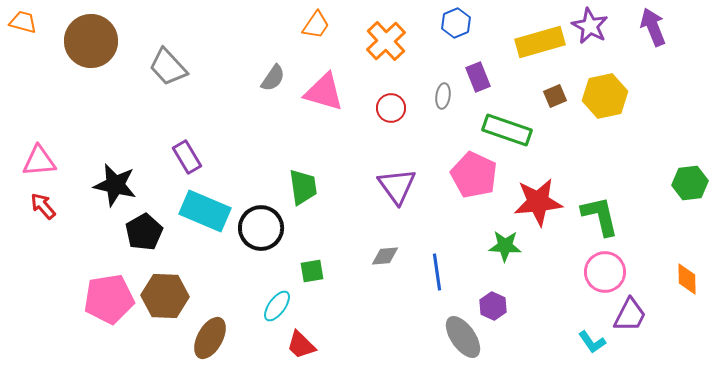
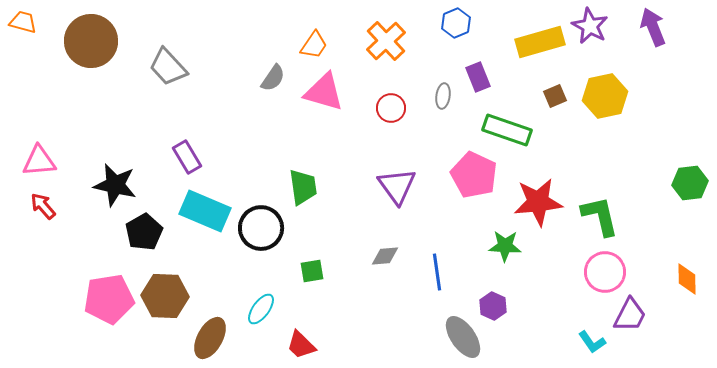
orange trapezoid at (316, 25): moved 2 px left, 20 px down
cyan ellipse at (277, 306): moved 16 px left, 3 px down
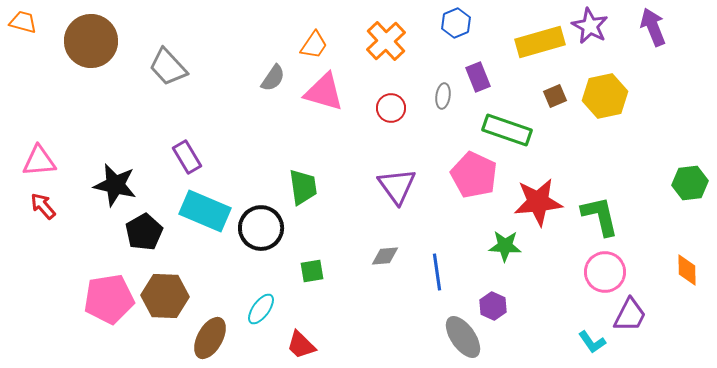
orange diamond at (687, 279): moved 9 px up
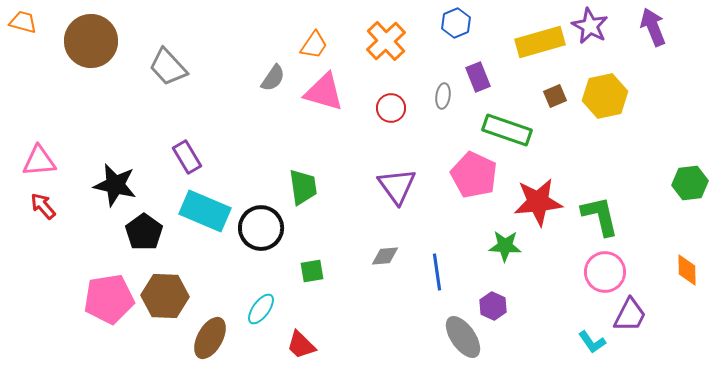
black pentagon at (144, 232): rotated 6 degrees counterclockwise
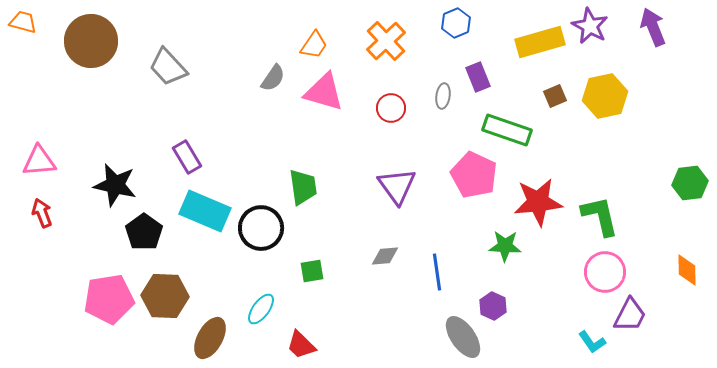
red arrow at (43, 206): moved 1 px left, 7 px down; rotated 20 degrees clockwise
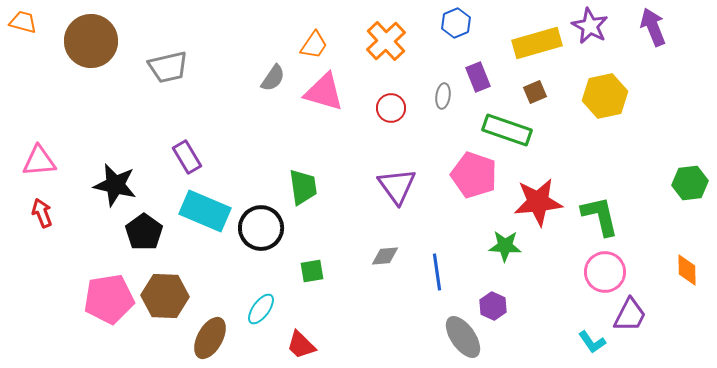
yellow rectangle at (540, 42): moved 3 px left, 1 px down
gray trapezoid at (168, 67): rotated 60 degrees counterclockwise
brown square at (555, 96): moved 20 px left, 4 px up
pink pentagon at (474, 175): rotated 6 degrees counterclockwise
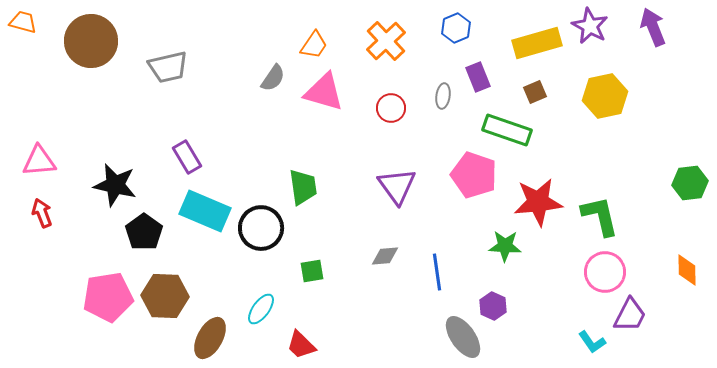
blue hexagon at (456, 23): moved 5 px down
pink pentagon at (109, 299): moved 1 px left, 2 px up
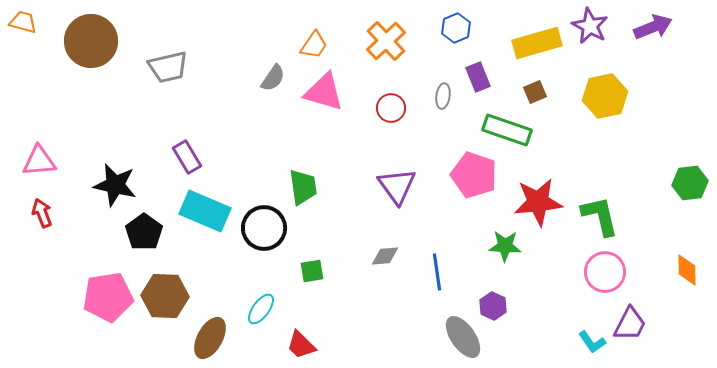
purple arrow at (653, 27): rotated 90 degrees clockwise
black circle at (261, 228): moved 3 px right
purple trapezoid at (630, 315): moved 9 px down
